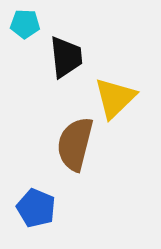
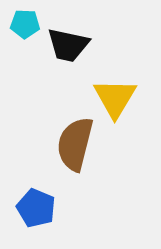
black trapezoid: moved 2 px right, 12 px up; rotated 108 degrees clockwise
yellow triangle: rotated 15 degrees counterclockwise
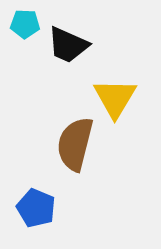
black trapezoid: rotated 12 degrees clockwise
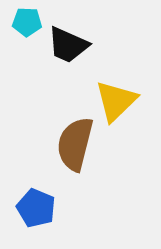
cyan pentagon: moved 2 px right, 2 px up
yellow triangle: moved 1 px right, 3 px down; rotated 15 degrees clockwise
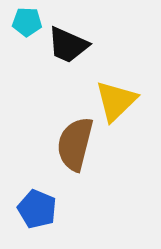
blue pentagon: moved 1 px right, 1 px down
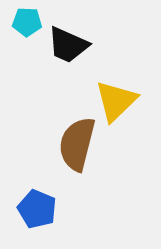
brown semicircle: moved 2 px right
